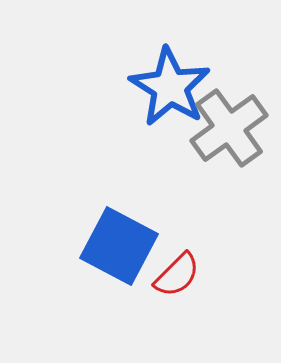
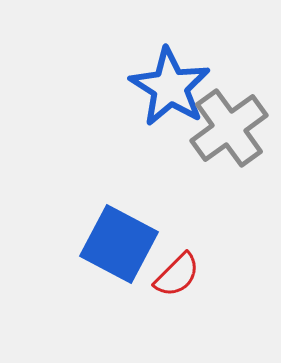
blue square: moved 2 px up
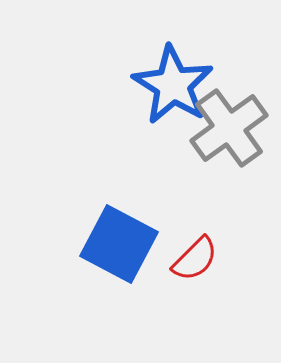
blue star: moved 3 px right, 2 px up
red semicircle: moved 18 px right, 16 px up
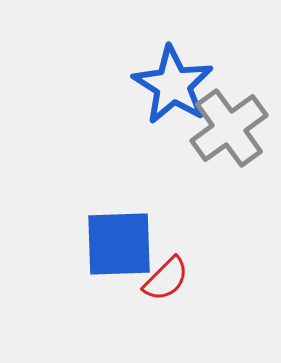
blue square: rotated 30 degrees counterclockwise
red semicircle: moved 29 px left, 20 px down
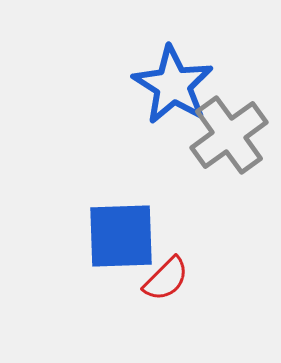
gray cross: moved 7 px down
blue square: moved 2 px right, 8 px up
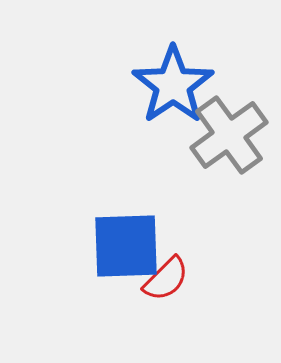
blue star: rotated 6 degrees clockwise
blue square: moved 5 px right, 10 px down
